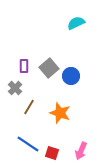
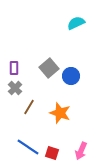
purple rectangle: moved 10 px left, 2 px down
blue line: moved 3 px down
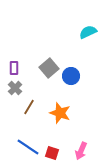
cyan semicircle: moved 12 px right, 9 px down
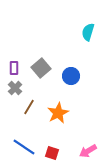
cyan semicircle: rotated 48 degrees counterclockwise
gray square: moved 8 px left
orange star: moved 2 px left; rotated 25 degrees clockwise
blue line: moved 4 px left
pink arrow: moved 7 px right; rotated 36 degrees clockwise
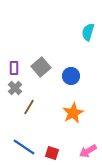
gray square: moved 1 px up
orange star: moved 15 px right
